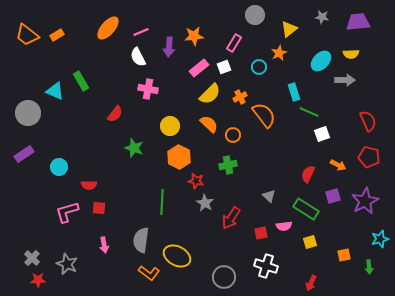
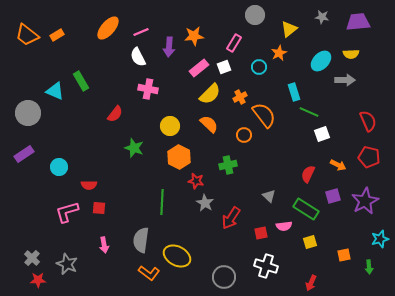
orange circle at (233, 135): moved 11 px right
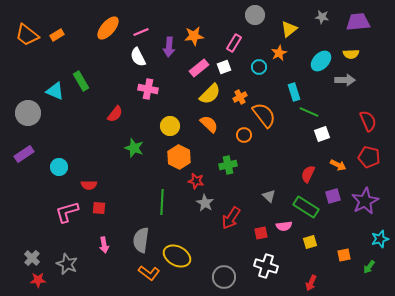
green rectangle at (306, 209): moved 2 px up
green arrow at (369, 267): rotated 40 degrees clockwise
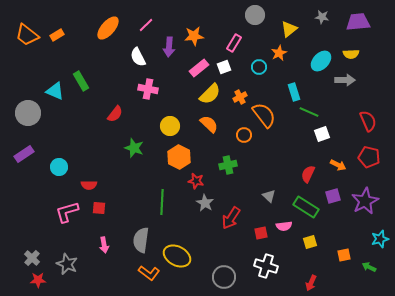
pink line at (141, 32): moved 5 px right, 7 px up; rotated 21 degrees counterclockwise
green arrow at (369, 267): rotated 80 degrees clockwise
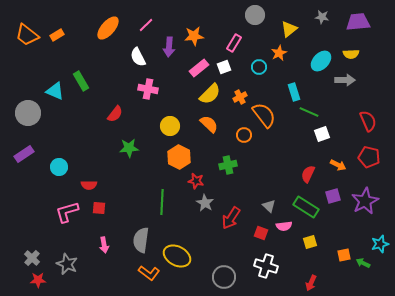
green star at (134, 148): moved 5 px left; rotated 24 degrees counterclockwise
gray triangle at (269, 196): moved 10 px down
red square at (261, 233): rotated 32 degrees clockwise
cyan star at (380, 239): moved 5 px down
green arrow at (369, 267): moved 6 px left, 4 px up
